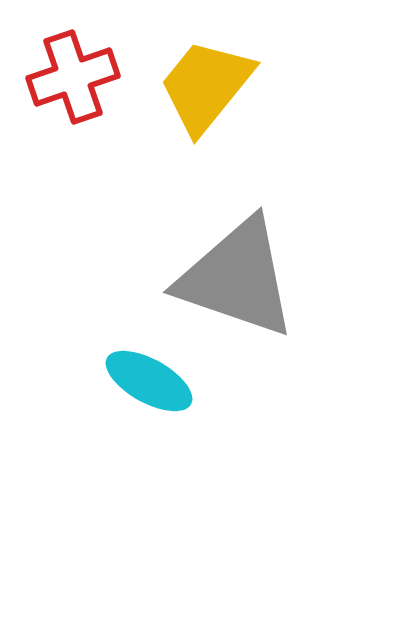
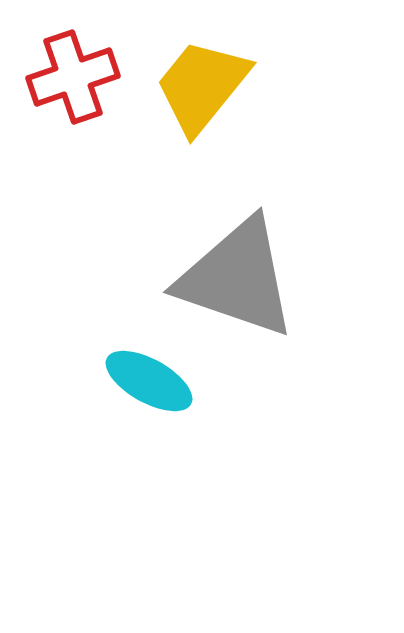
yellow trapezoid: moved 4 px left
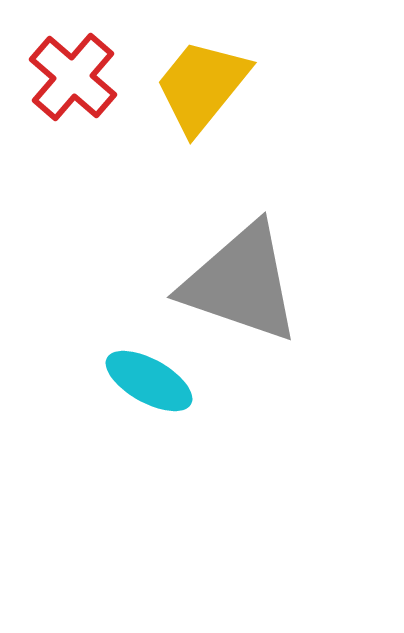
red cross: rotated 30 degrees counterclockwise
gray triangle: moved 4 px right, 5 px down
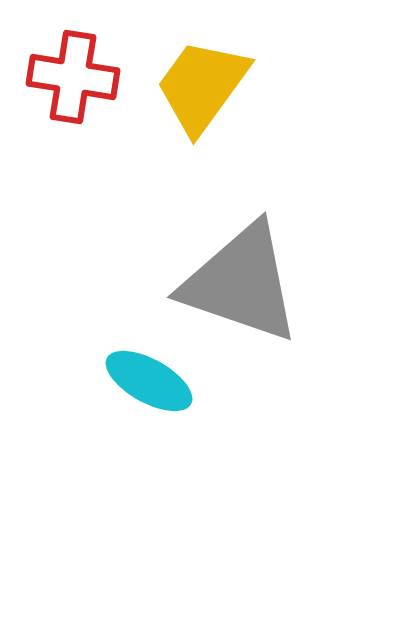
red cross: rotated 32 degrees counterclockwise
yellow trapezoid: rotated 3 degrees counterclockwise
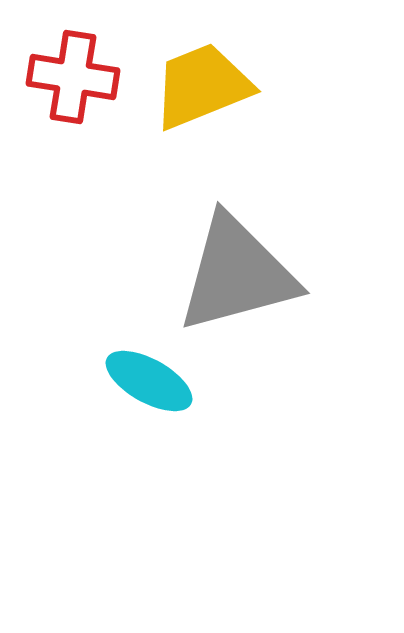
yellow trapezoid: rotated 32 degrees clockwise
gray triangle: moved 4 px left, 9 px up; rotated 34 degrees counterclockwise
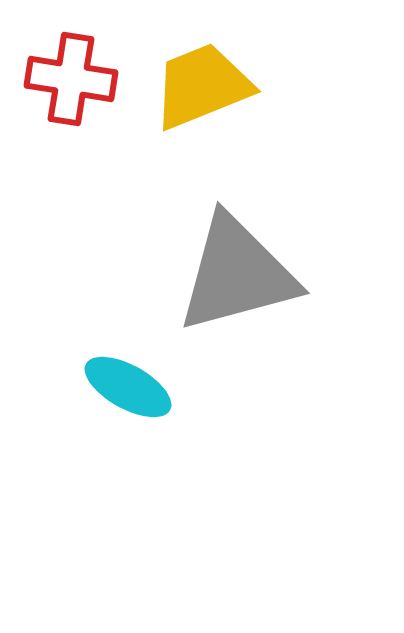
red cross: moved 2 px left, 2 px down
cyan ellipse: moved 21 px left, 6 px down
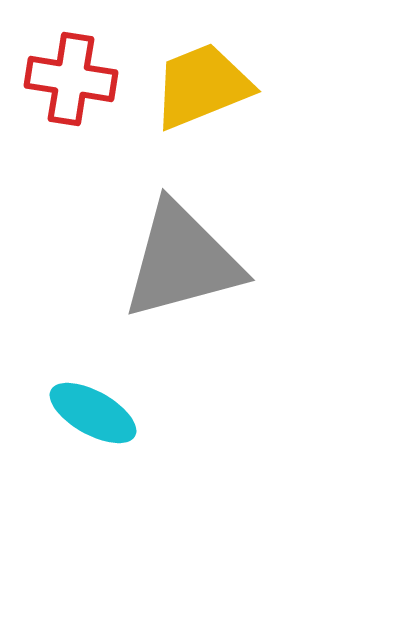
gray triangle: moved 55 px left, 13 px up
cyan ellipse: moved 35 px left, 26 px down
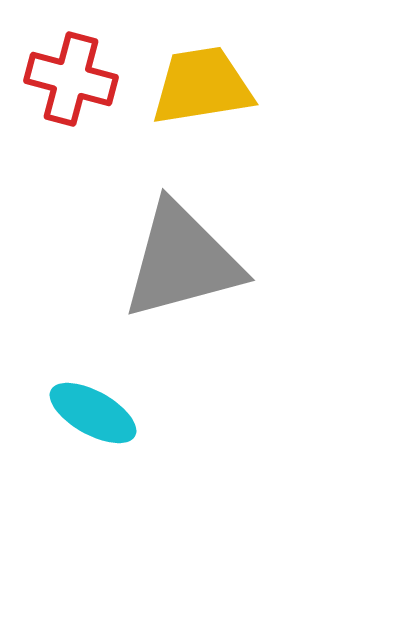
red cross: rotated 6 degrees clockwise
yellow trapezoid: rotated 13 degrees clockwise
